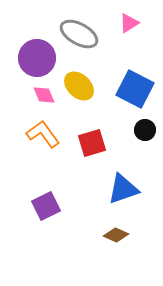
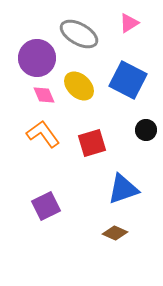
blue square: moved 7 px left, 9 px up
black circle: moved 1 px right
brown diamond: moved 1 px left, 2 px up
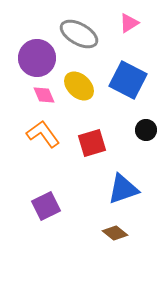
brown diamond: rotated 15 degrees clockwise
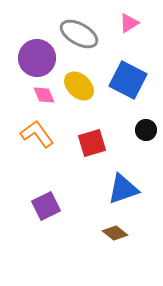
orange L-shape: moved 6 px left
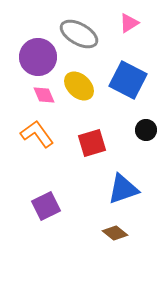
purple circle: moved 1 px right, 1 px up
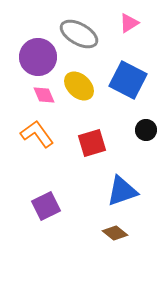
blue triangle: moved 1 px left, 2 px down
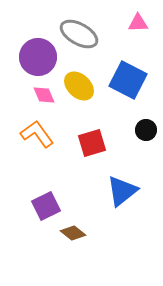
pink triangle: moved 9 px right; rotated 30 degrees clockwise
blue triangle: rotated 20 degrees counterclockwise
brown diamond: moved 42 px left
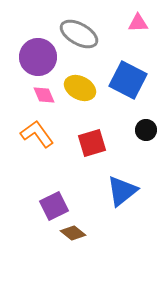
yellow ellipse: moved 1 px right, 2 px down; rotated 16 degrees counterclockwise
purple square: moved 8 px right
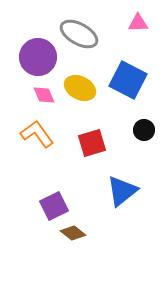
black circle: moved 2 px left
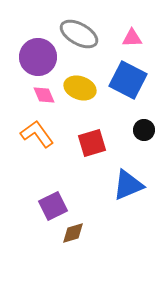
pink triangle: moved 6 px left, 15 px down
yellow ellipse: rotated 8 degrees counterclockwise
blue triangle: moved 6 px right, 6 px up; rotated 16 degrees clockwise
purple square: moved 1 px left
brown diamond: rotated 55 degrees counterclockwise
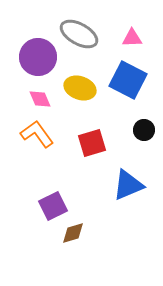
pink diamond: moved 4 px left, 4 px down
